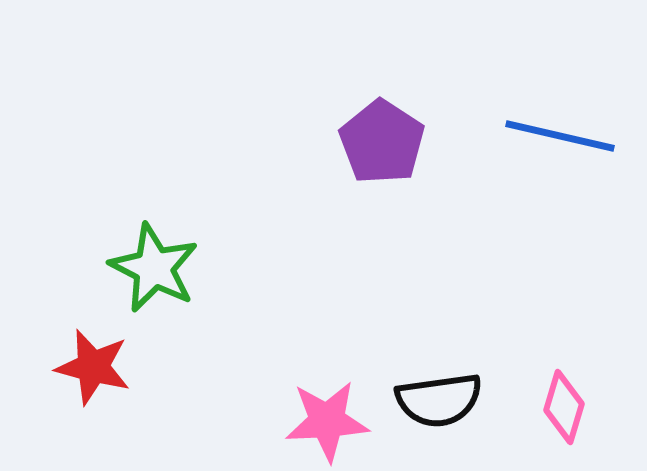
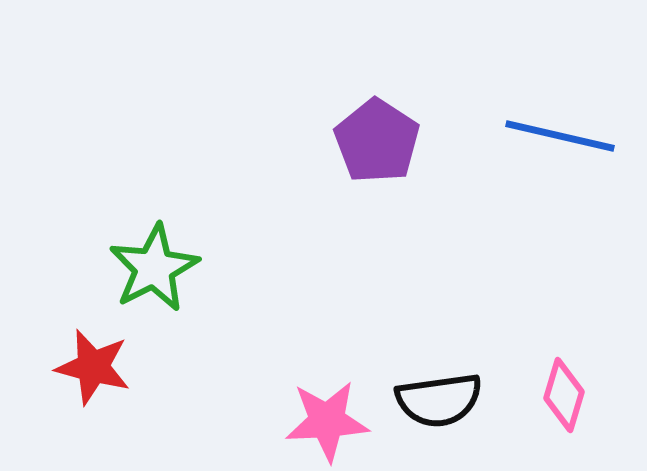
purple pentagon: moved 5 px left, 1 px up
green star: rotated 18 degrees clockwise
pink diamond: moved 12 px up
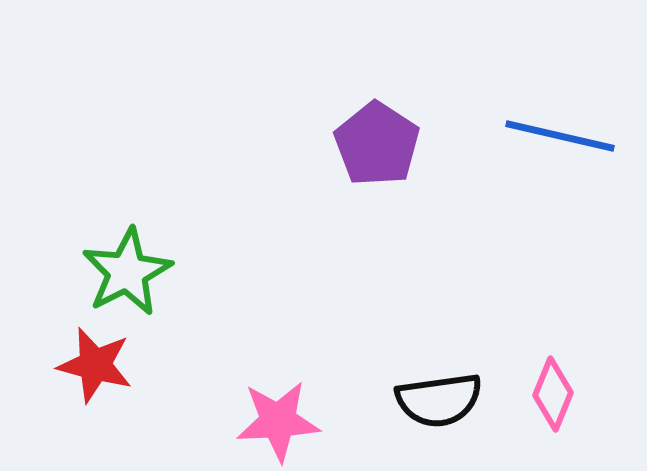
purple pentagon: moved 3 px down
green star: moved 27 px left, 4 px down
red star: moved 2 px right, 2 px up
pink diamond: moved 11 px left, 1 px up; rotated 6 degrees clockwise
pink star: moved 49 px left
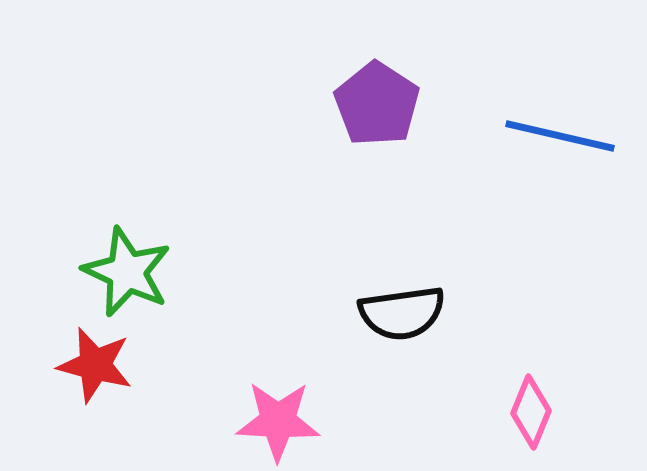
purple pentagon: moved 40 px up
green star: rotated 20 degrees counterclockwise
pink diamond: moved 22 px left, 18 px down
black semicircle: moved 37 px left, 87 px up
pink star: rotated 6 degrees clockwise
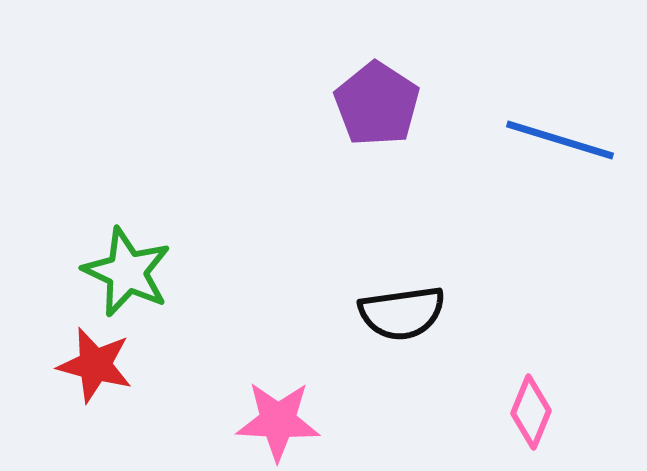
blue line: moved 4 px down; rotated 4 degrees clockwise
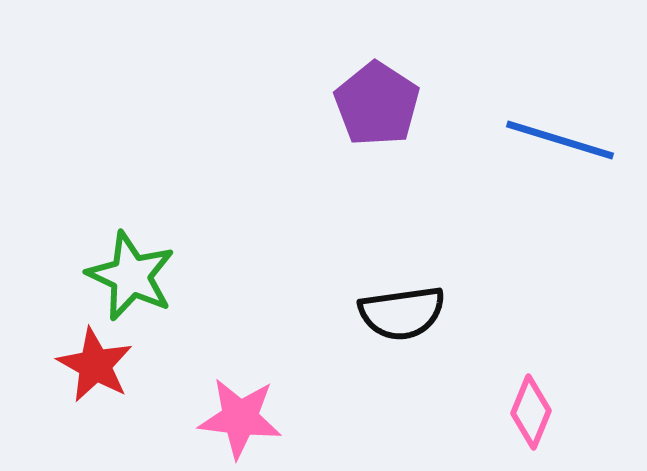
green star: moved 4 px right, 4 px down
red star: rotated 14 degrees clockwise
pink star: moved 38 px left, 3 px up; rotated 4 degrees clockwise
